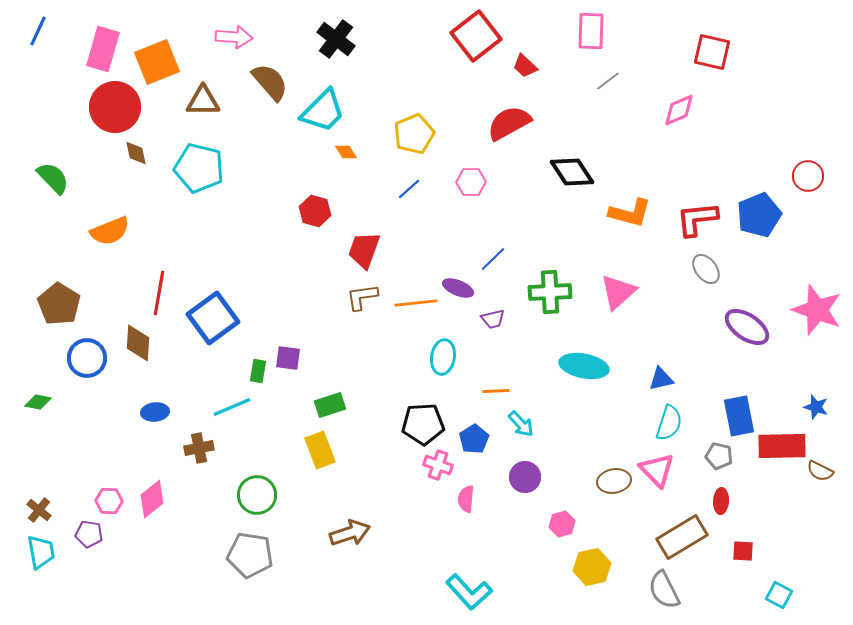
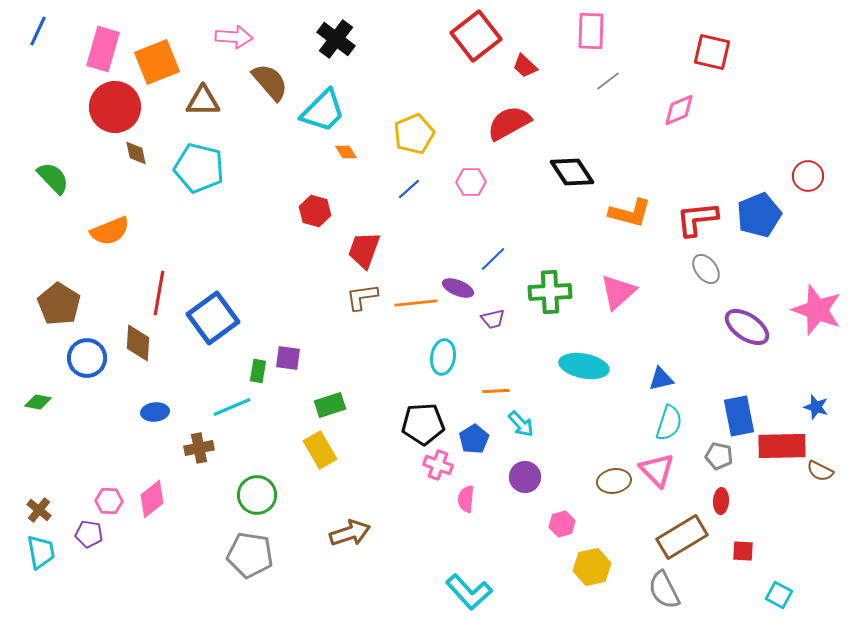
yellow rectangle at (320, 450): rotated 9 degrees counterclockwise
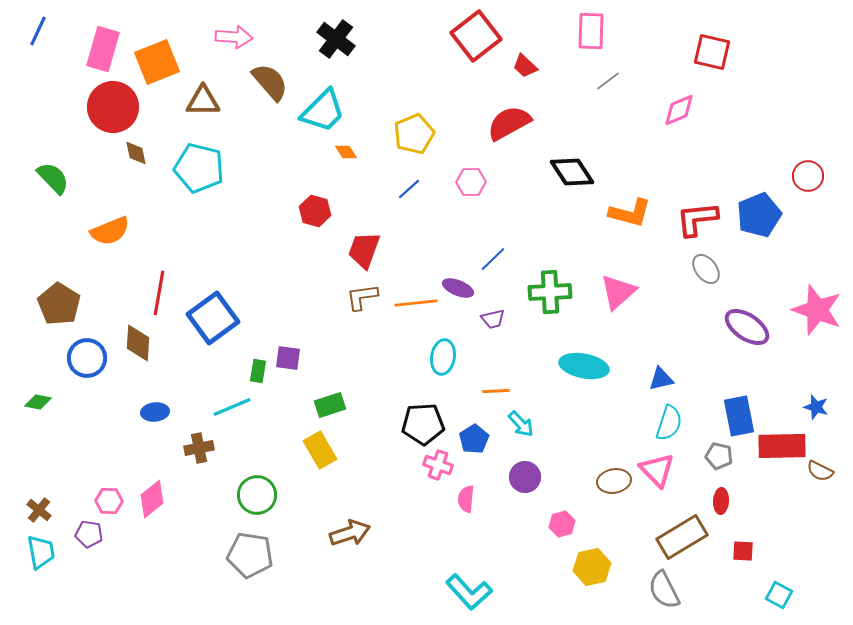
red circle at (115, 107): moved 2 px left
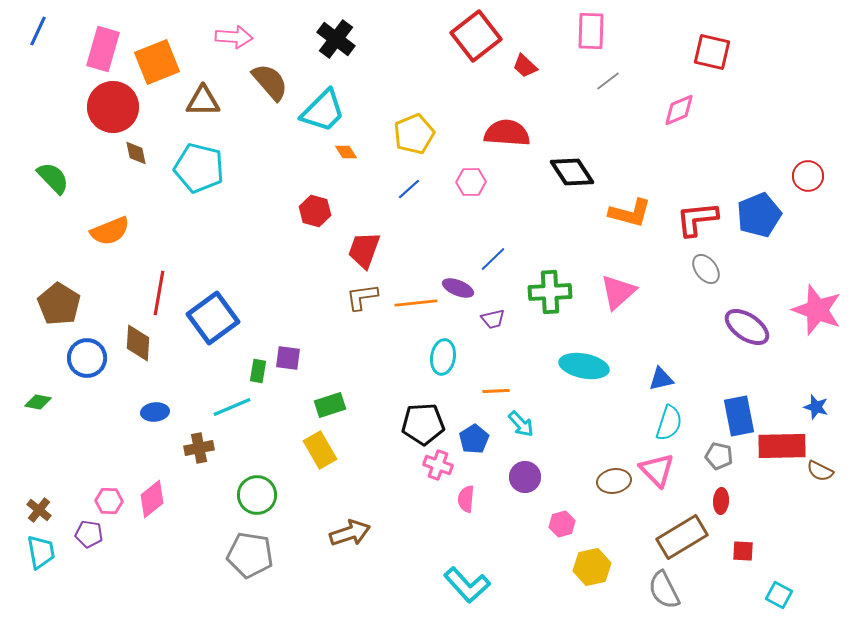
red semicircle at (509, 123): moved 2 px left, 10 px down; rotated 33 degrees clockwise
cyan L-shape at (469, 592): moved 2 px left, 7 px up
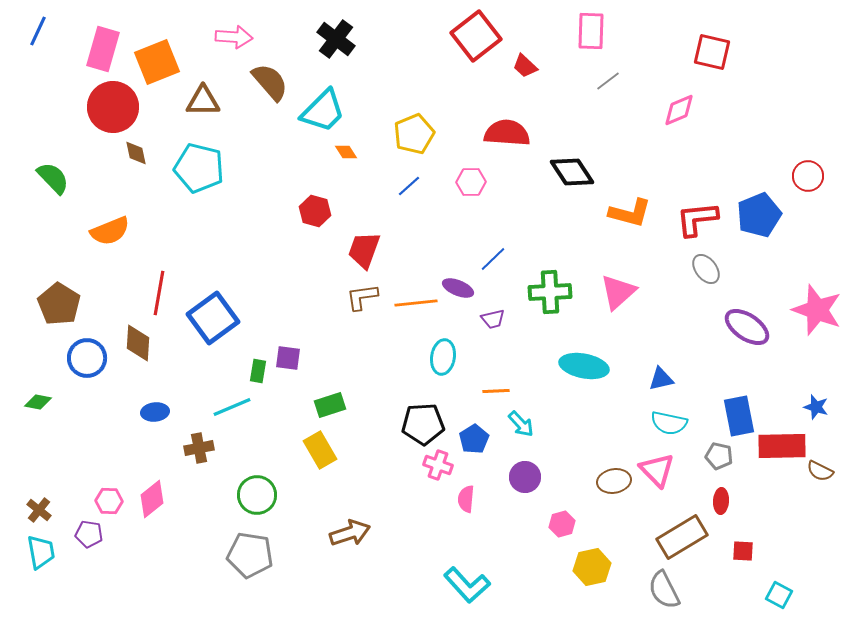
blue line at (409, 189): moved 3 px up
cyan semicircle at (669, 423): rotated 84 degrees clockwise
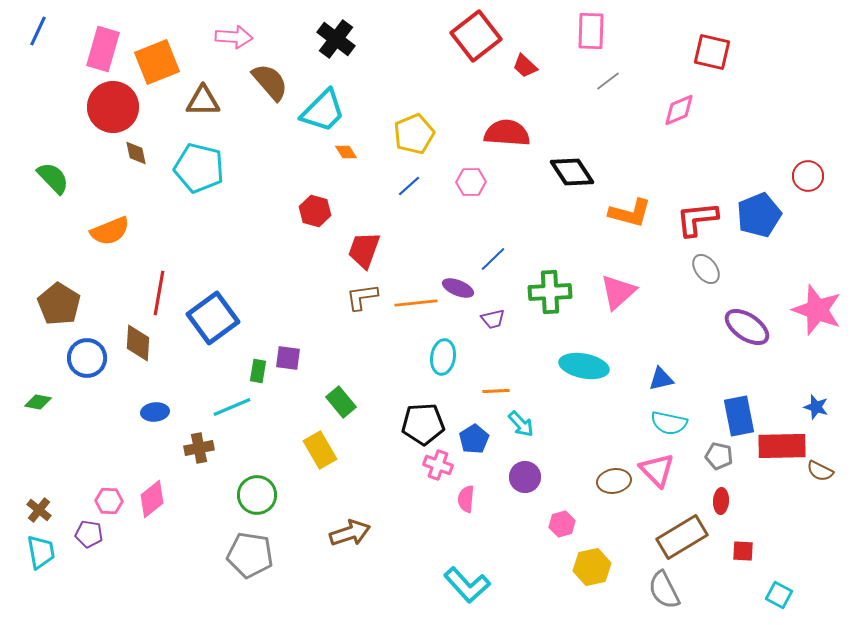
green rectangle at (330, 405): moved 11 px right, 3 px up; rotated 68 degrees clockwise
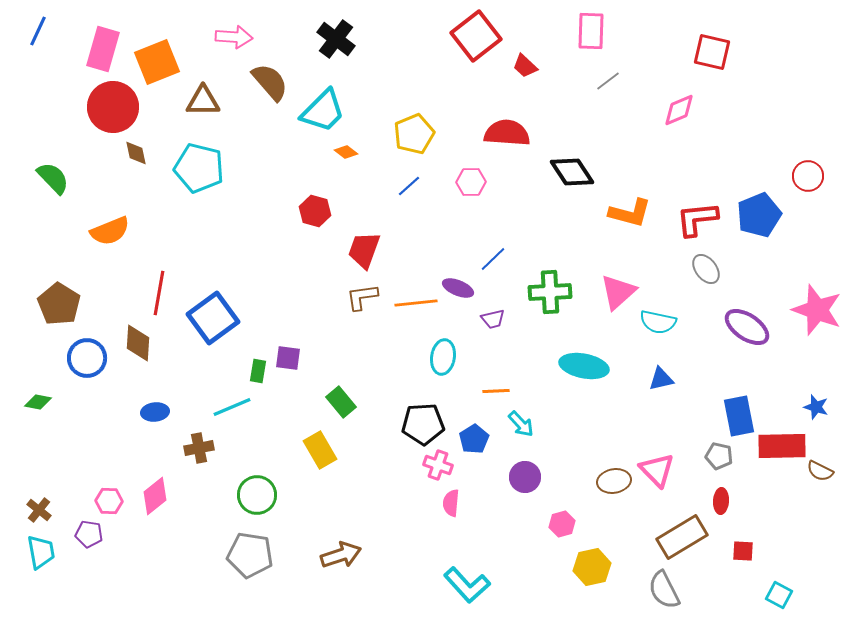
orange diamond at (346, 152): rotated 20 degrees counterclockwise
cyan semicircle at (669, 423): moved 11 px left, 101 px up
pink diamond at (152, 499): moved 3 px right, 3 px up
pink semicircle at (466, 499): moved 15 px left, 4 px down
brown arrow at (350, 533): moved 9 px left, 22 px down
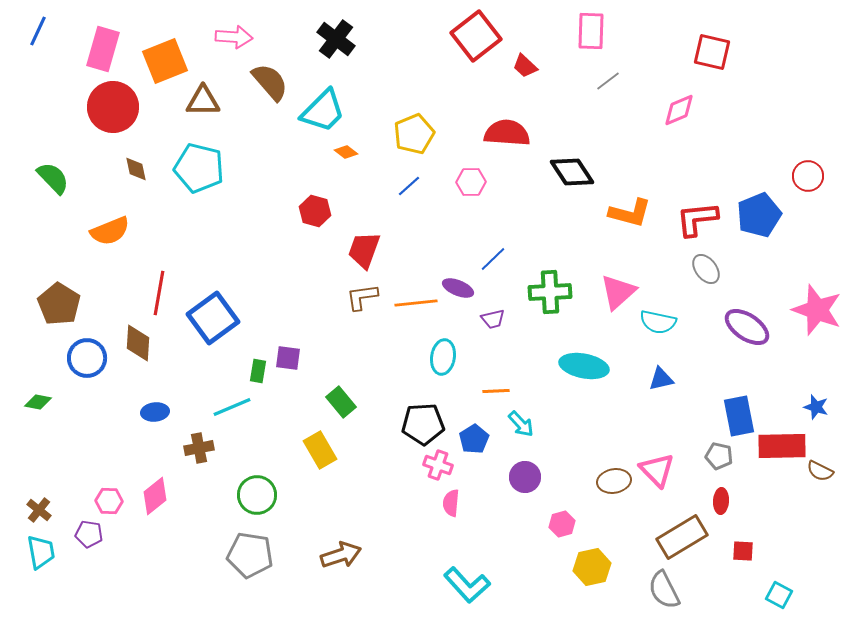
orange square at (157, 62): moved 8 px right, 1 px up
brown diamond at (136, 153): moved 16 px down
